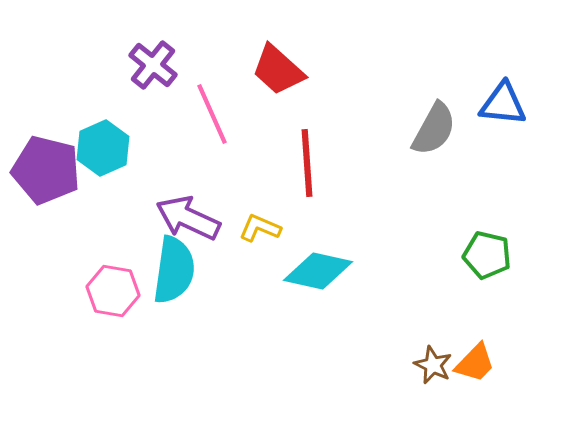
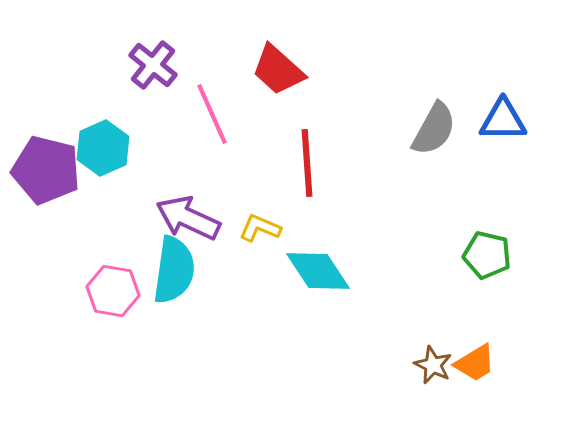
blue triangle: moved 16 px down; rotated 6 degrees counterclockwise
cyan diamond: rotated 44 degrees clockwise
orange trapezoid: rotated 15 degrees clockwise
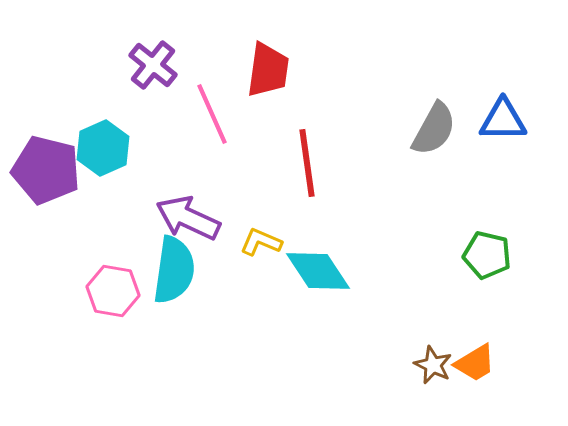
red trapezoid: moved 10 px left; rotated 124 degrees counterclockwise
red line: rotated 4 degrees counterclockwise
yellow L-shape: moved 1 px right, 14 px down
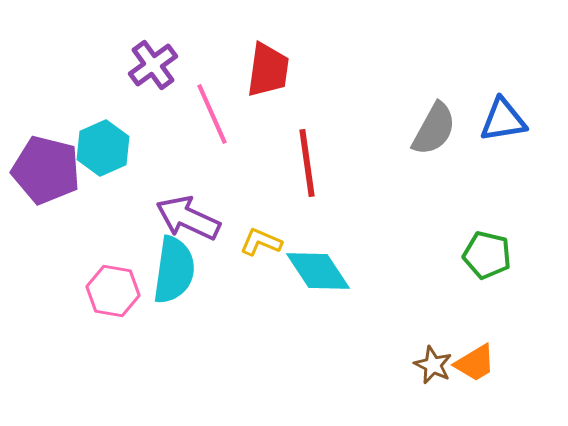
purple cross: rotated 15 degrees clockwise
blue triangle: rotated 9 degrees counterclockwise
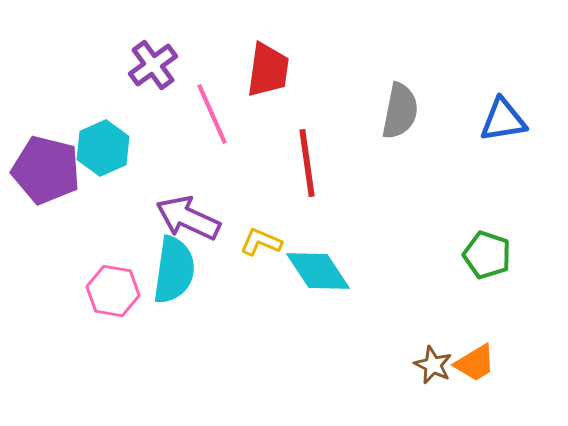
gray semicircle: moved 34 px left, 18 px up; rotated 18 degrees counterclockwise
green pentagon: rotated 6 degrees clockwise
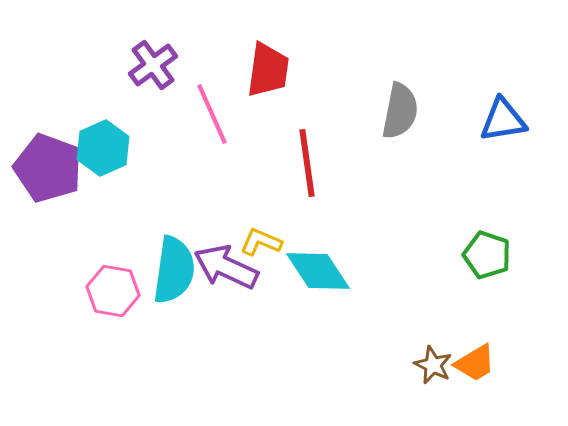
purple pentagon: moved 2 px right, 2 px up; rotated 6 degrees clockwise
purple arrow: moved 38 px right, 49 px down
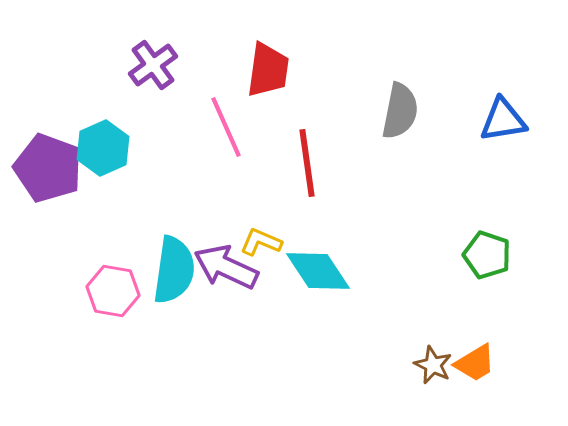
pink line: moved 14 px right, 13 px down
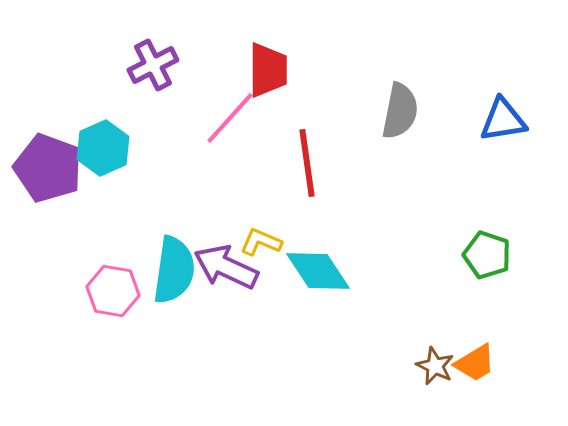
purple cross: rotated 9 degrees clockwise
red trapezoid: rotated 8 degrees counterclockwise
pink line: moved 4 px right, 9 px up; rotated 66 degrees clockwise
brown star: moved 2 px right, 1 px down
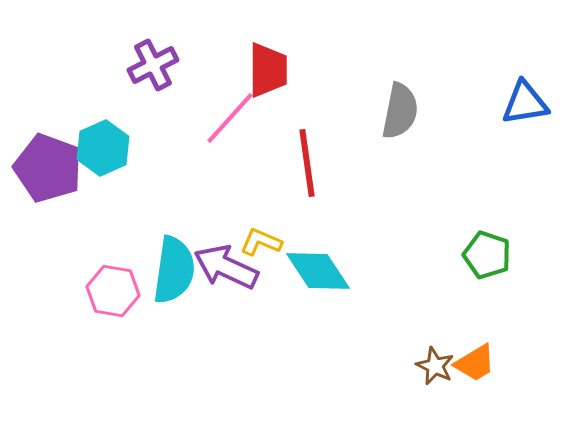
blue triangle: moved 22 px right, 17 px up
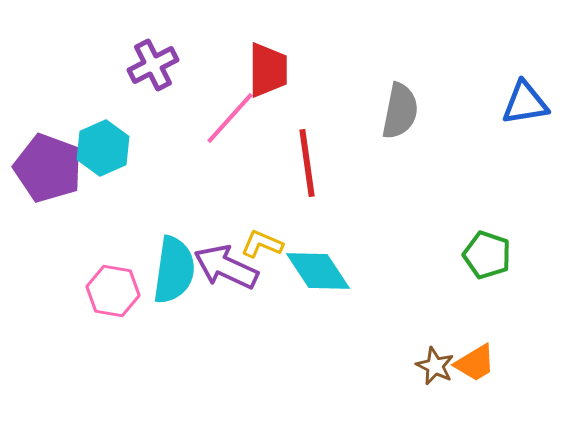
yellow L-shape: moved 1 px right, 2 px down
